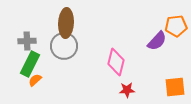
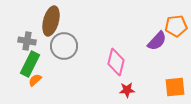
brown ellipse: moved 15 px left, 2 px up; rotated 12 degrees clockwise
gray cross: rotated 12 degrees clockwise
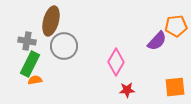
pink diamond: rotated 16 degrees clockwise
orange semicircle: rotated 32 degrees clockwise
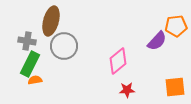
pink diamond: moved 2 px right, 1 px up; rotated 20 degrees clockwise
